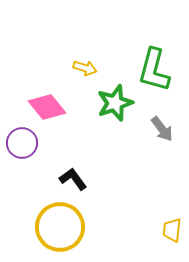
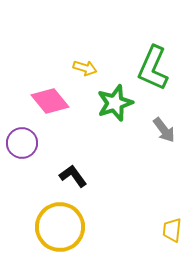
green L-shape: moved 1 px left, 2 px up; rotated 9 degrees clockwise
pink diamond: moved 3 px right, 6 px up
gray arrow: moved 2 px right, 1 px down
black L-shape: moved 3 px up
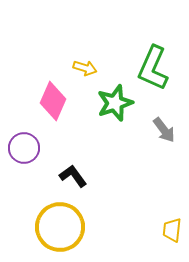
pink diamond: moved 3 px right; rotated 63 degrees clockwise
purple circle: moved 2 px right, 5 px down
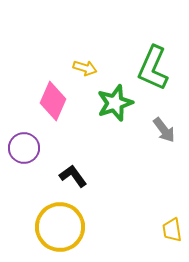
yellow trapezoid: rotated 15 degrees counterclockwise
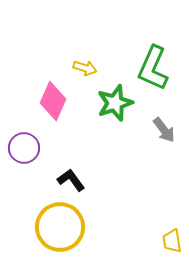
black L-shape: moved 2 px left, 4 px down
yellow trapezoid: moved 11 px down
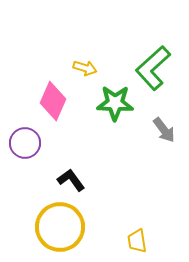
green L-shape: rotated 24 degrees clockwise
green star: rotated 21 degrees clockwise
purple circle: moved 1 px right, 5 px up
yellow trapezoid: moved 35 px left
